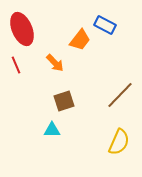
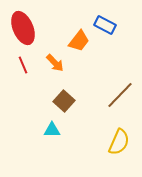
red ellipse: moved 1 px right, 1 px up
orange trapezoid: moved 1 px left, 1 px down
red line: moved 7 px right
brown square: rotated 30 degrees counterclockwise
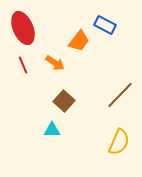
orange arrow: rotated 12 degrees counterclockwise
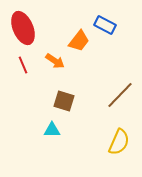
orange arrow: moved 2 px up
brown square: rotated 25 degrees counterclockwise
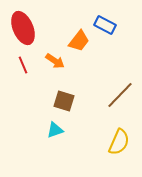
cyan triangle: moved 3 px right; rotated 18 degrees counterclockwise
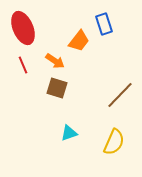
blue rectangle: moved 1 px left, 1 px up; rotated 45 degrees clockwise
brown square: moved 7 px left, 13 px up
cyan triangle: moved 14 px right, 3 px down
yellow semicircle: moved 5 px left
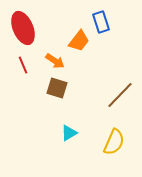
blue rectangle: moved 3 px left, 2 px up
cyan triangle: rotated 12 degrees counterclockwise
